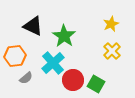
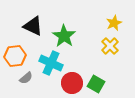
yellow star: moved 3 px right, 1 px up
yellow cross: moved 2 px left, 5 px up
cyan cross: moved 2 px left; rotated 25 degrees counterclockwise
red circle: moved 1 px left, 3 px down
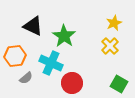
green square: moved 23 px right
